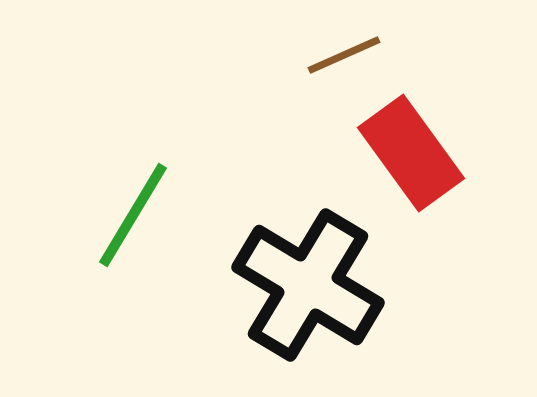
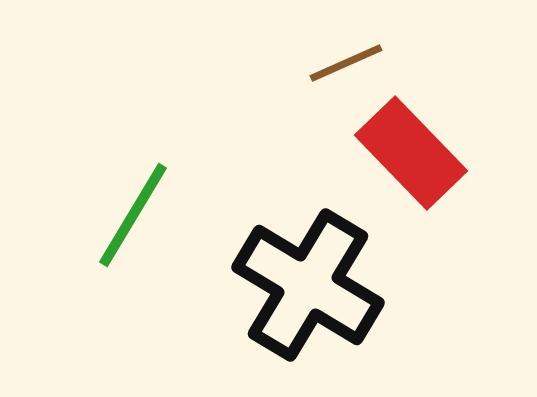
brown line: moved 2 px right, 8 px down
red rectangle: rotated 8 degrees counterclockwise
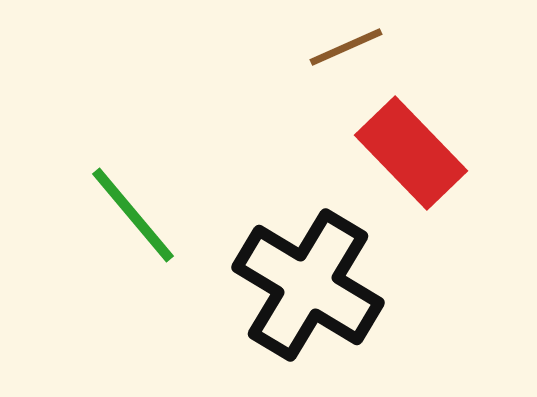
brown line: moved 16 px up
green line: rotated 71 degrees counterclockwise
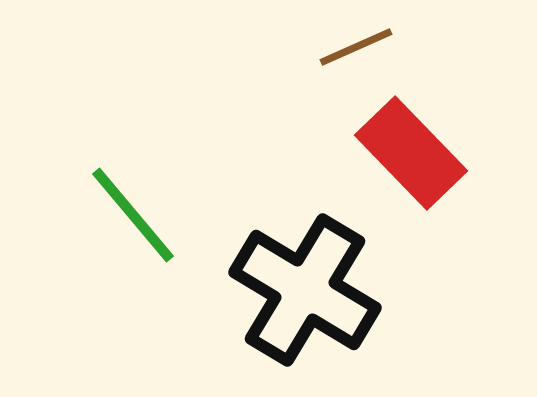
brown line: moved 10 px right
black cross: moved 3 px left, 5 px down
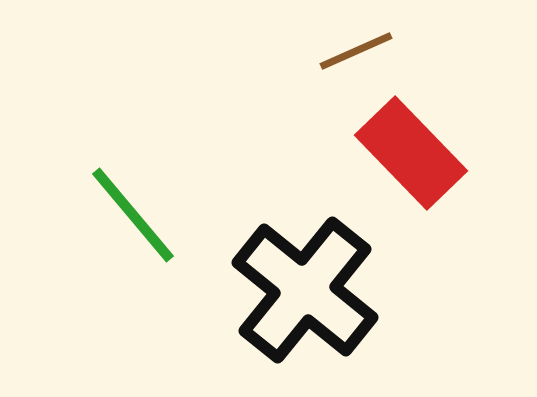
brown line: moved 4 px down
black cross: rotated 8 degrees clockwise
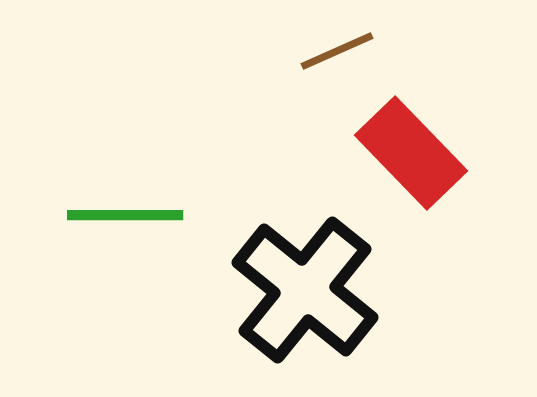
brown line: moved 19 px left
green line: moved 8 px left; rotated 50 degrees counterclockwise
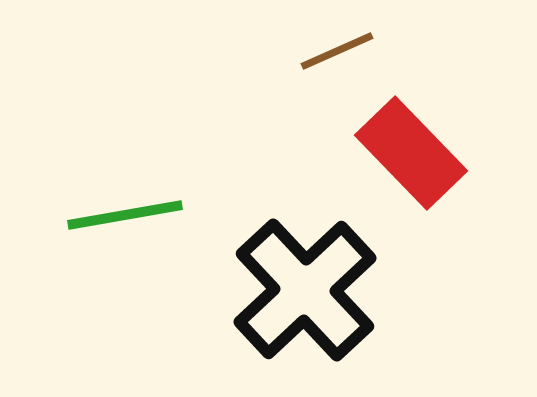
green line: rotated 10 degrees counterclockwise
black cross: rotated 8 degrees clockwise
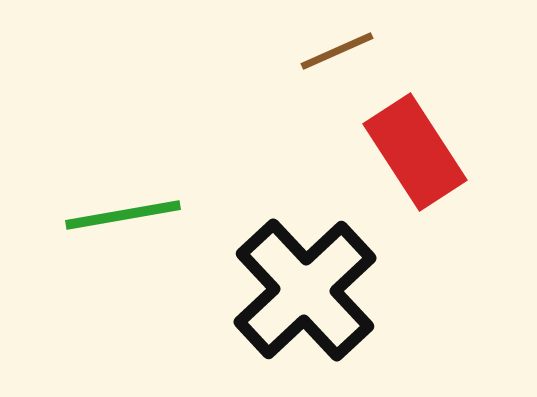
red rectangle: moved 4 px right, 1 px up; rotated 11 degrees clockwise
green line: moved 2 px left
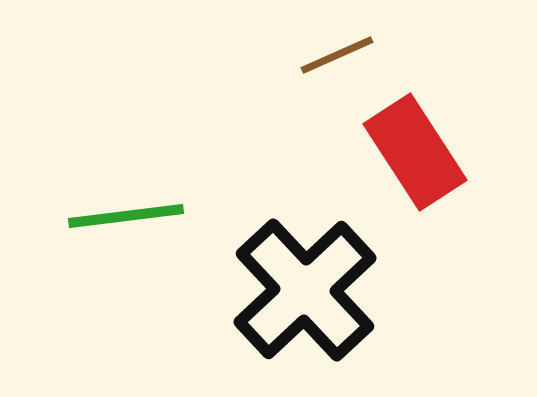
brown line: moved 4 px down
green line: moved 3 px right, 1 px down; rotated 3 degrees clockwise
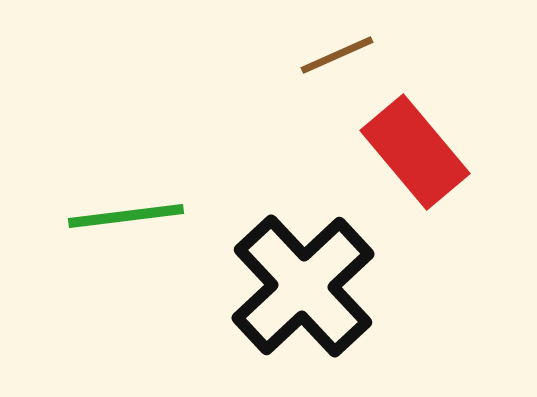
red rectangle: rotated 7 degrees counterclockwise
black cross: moved 2 px left, 4 px up
